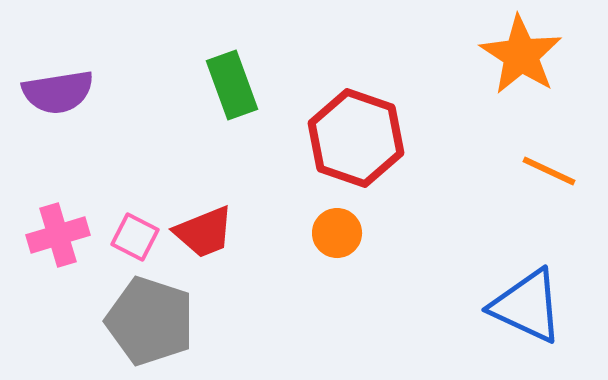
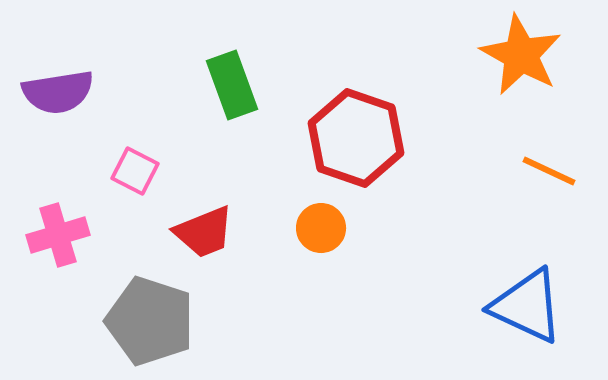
orange star: rotated 4 degrees counterclockwise
orange circle: moved 16 px left, 5 px up
pink square: moved 66 px up
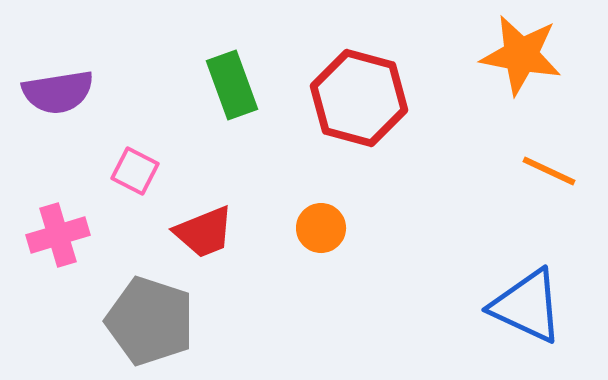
orange star: rotated 18 degrees counterclockwise
red hexagon: moved 3 px right, 40 px up; rotated 4 degrees counterclockwise
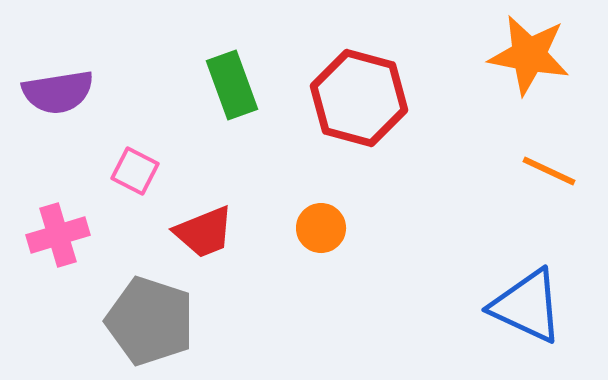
orange star: moved 8 px right
